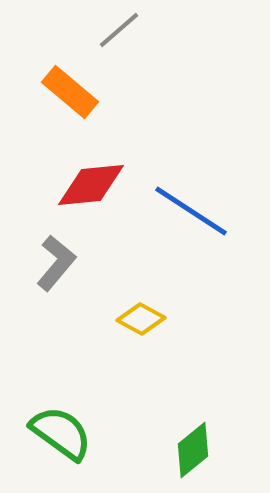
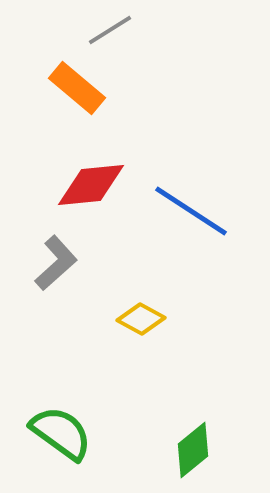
gray line: moved 9 px left; rotated 9 degrees clockwise
orange rectangle: moved 7 px right, 4 px up
gray L-shape: rotated 8 degrees clockwise
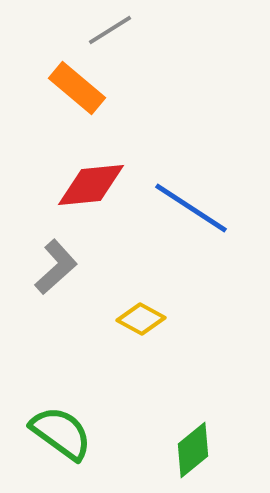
blue line: moved 3 px up
gray L-shape: moved 4 px down
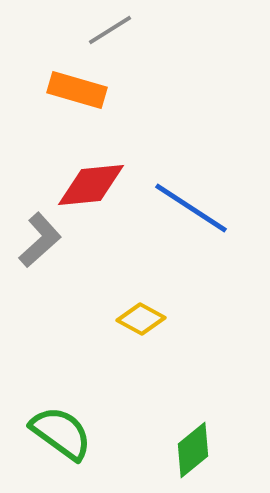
orange rectangle: moved 2 px down; rotated 24 degrees counterclockwise
gray L-shape: moved 16 px left, 27 px up
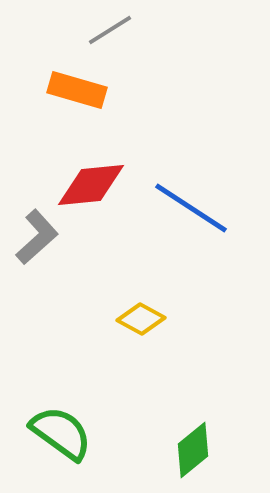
gray L-shape: moved 3 px left, 3 px up
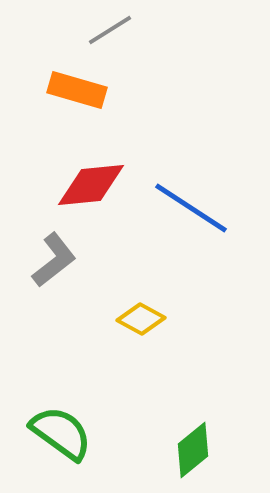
gray L-shape: moved 17 px right, 23 px down; rotated 4 degrees clockwise
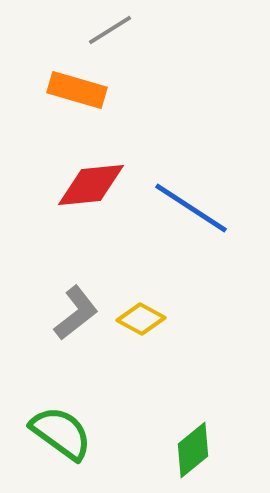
gray L-shape: moved 22 px right, 53 px down
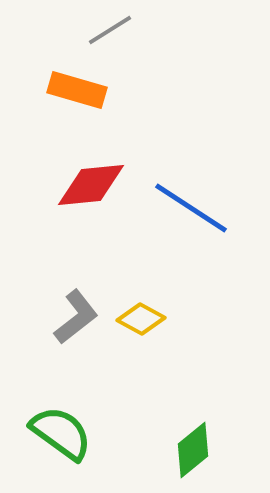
gray L-shape: moved 4 px down
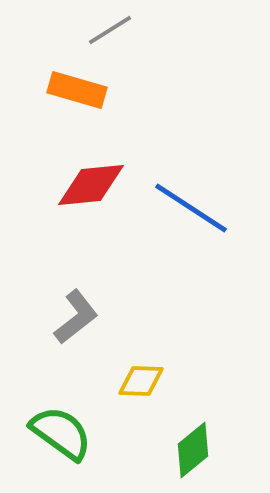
yellow diamond: moved 62 px down; rotated 27 degrees counterclockwise
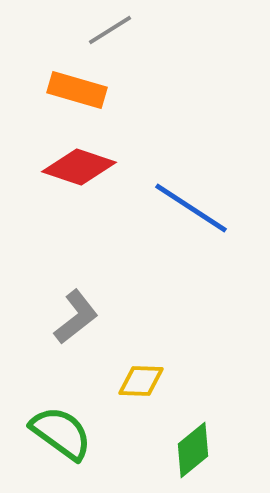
red diamond: moved 12 px left, 18 px up; rotated 24 degrees clockwise
